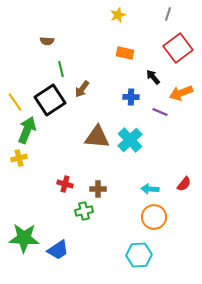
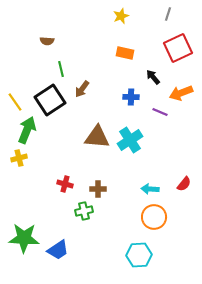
yellow star: moved 3 px right, 1 px down
red square: rotated 12 degrees clockwise
cyan cross: rotated 10 degrees clockwise
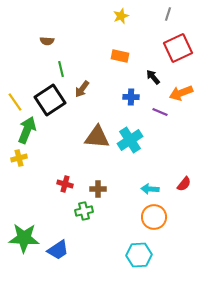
orange rectangle: moved 5 px left, 3 px down
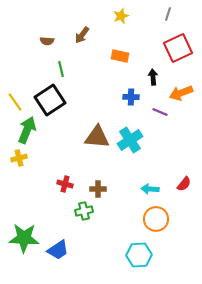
black arrow: rotated 35 degrees clockwise
brown arrow: moved 54 px up
orange circle: moved 2 px right, 2 px down
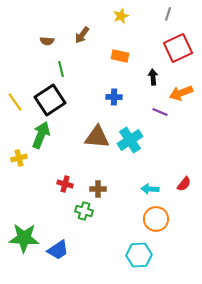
blue cross: moved 17 px left
green arrow: moved 14 px right, 5 px down
green cross: rotated 30 degrees clockwise
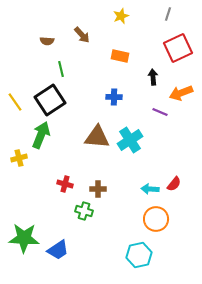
brown arrow: rotated 78 degrees counterclockwise
red semicircle: moved 10 px left
cyan hexagon: rotated 10 degrees counterclockwise
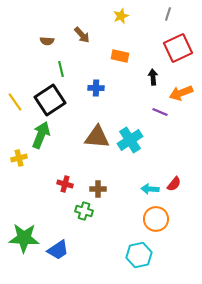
blue cross: moved 18 px left, 9 px up
